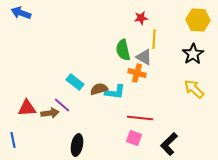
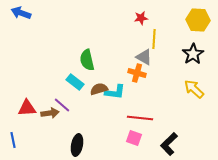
green semicircle: moved 36 px left, 10 px down
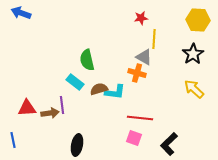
purple line: rotated 42 degrees clockwise
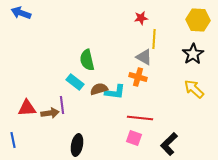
orange cross: moved 1 px right, 4 px down
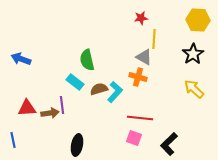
blue arrow: moved 46 px down
cyan L-shape: rotated 55 degrees counterclockwise
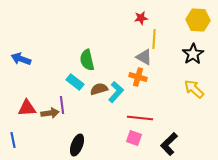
cyan L-shape: moved 1 px right
black ellipse: rotated 10 degrees clockwise
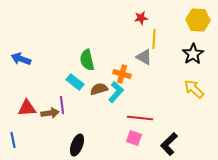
orange cross: moved 16 px left, 3 px up
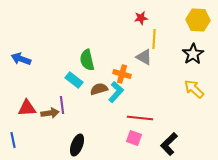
cyan rectangle: moved 1 px left, 2 px up
